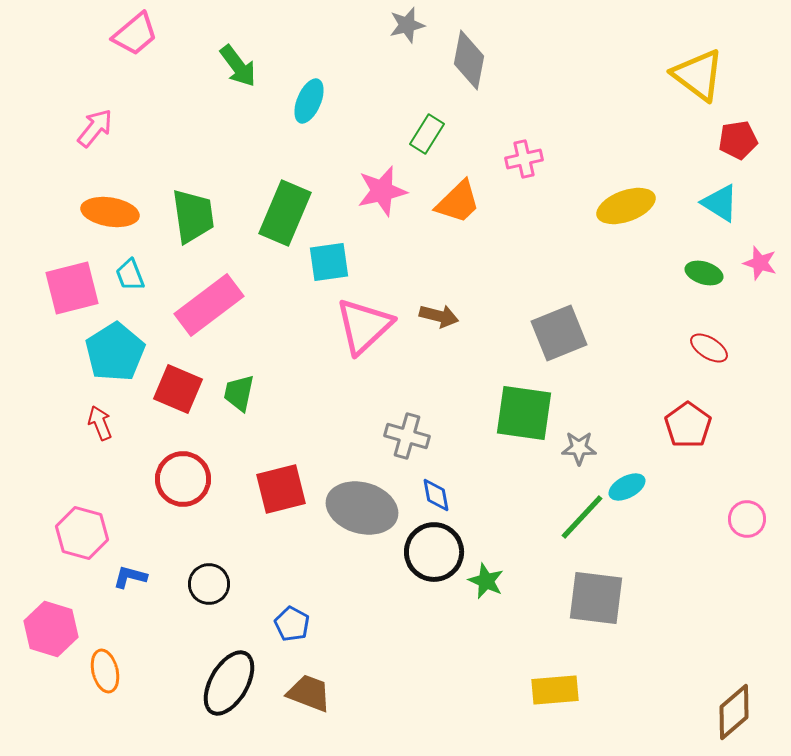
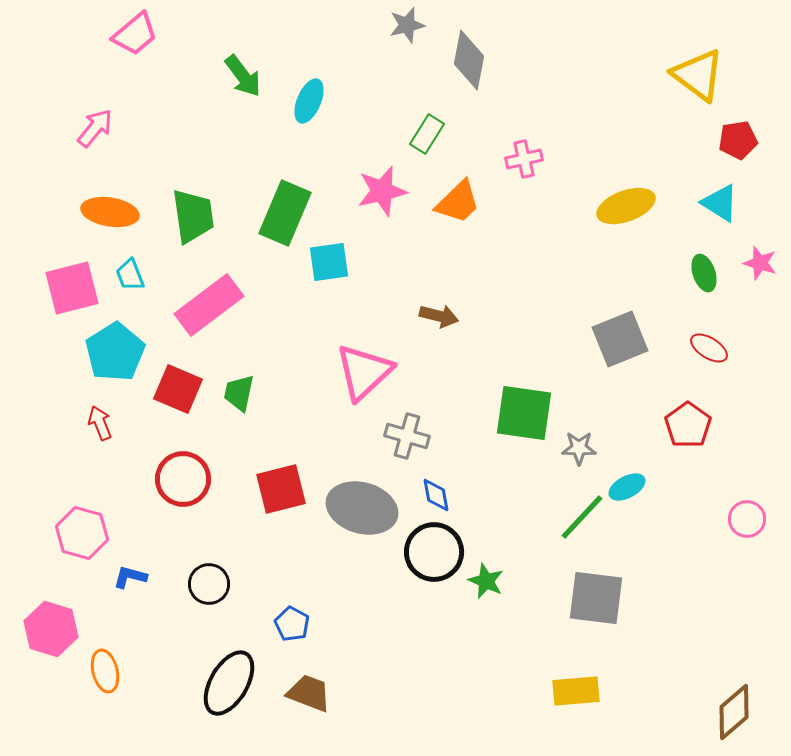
green arrow at (238, 66): moved 5 px right, 10 px down
green ellipse at (704, 273): rotated 54 degrees clockwise
pink triangle at (364, 326): moved 46 px down
gray square at (559, 333): moved 61 px right, 6 px down
yellow rectangle at (555, 690): moved 21 px right, 1 px down
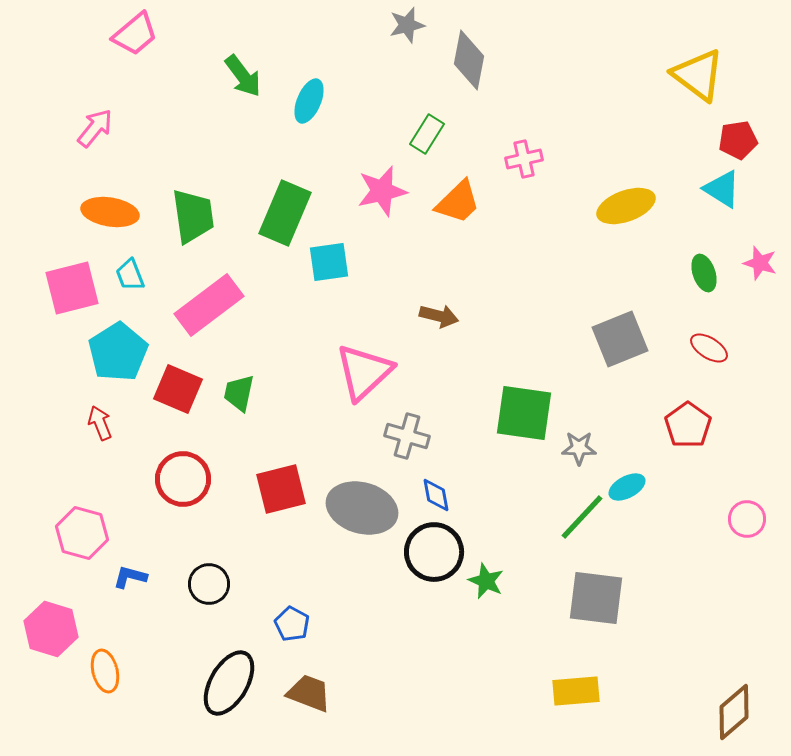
cyan triangle at (720, 203): moved 2 px right, 14 px up
cyan pentagon at (115, 352): moved 3 px right
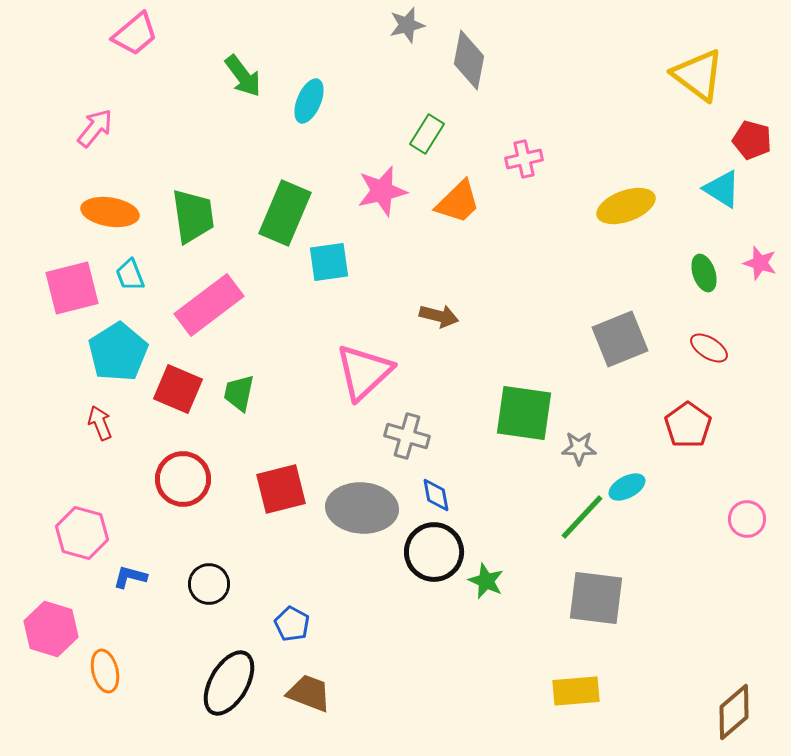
red pentagon at (738, 140): moved 14 px right; rotated 24 degrees clockwise
gray ellipse at (362, 508): rotated 12 degrees counterclockwise
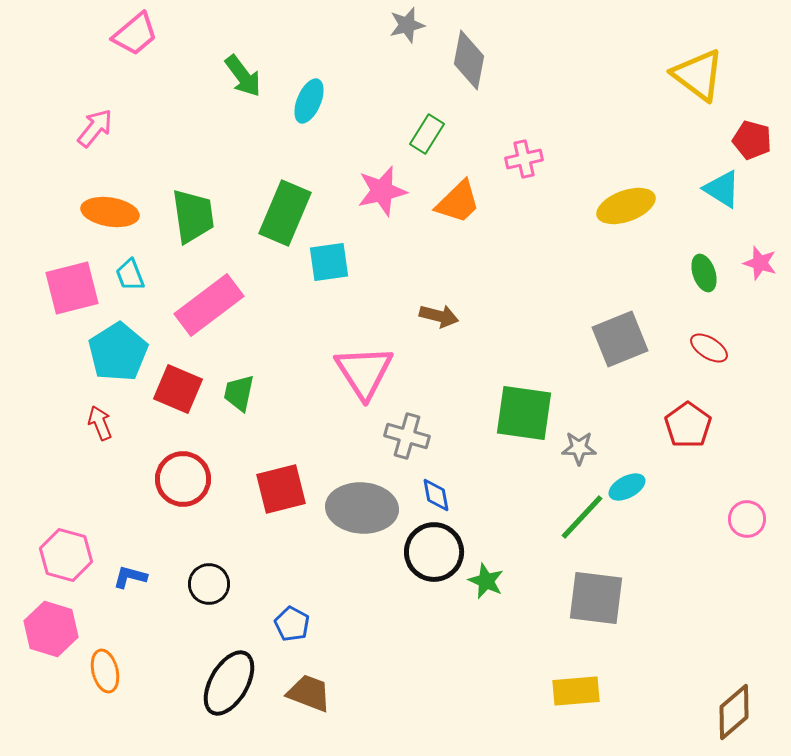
pink triangle at (364, 372): rotated 20 degrees counterclockwise
pink hexagon at (82, 533): moved 16 px left, 22 px down
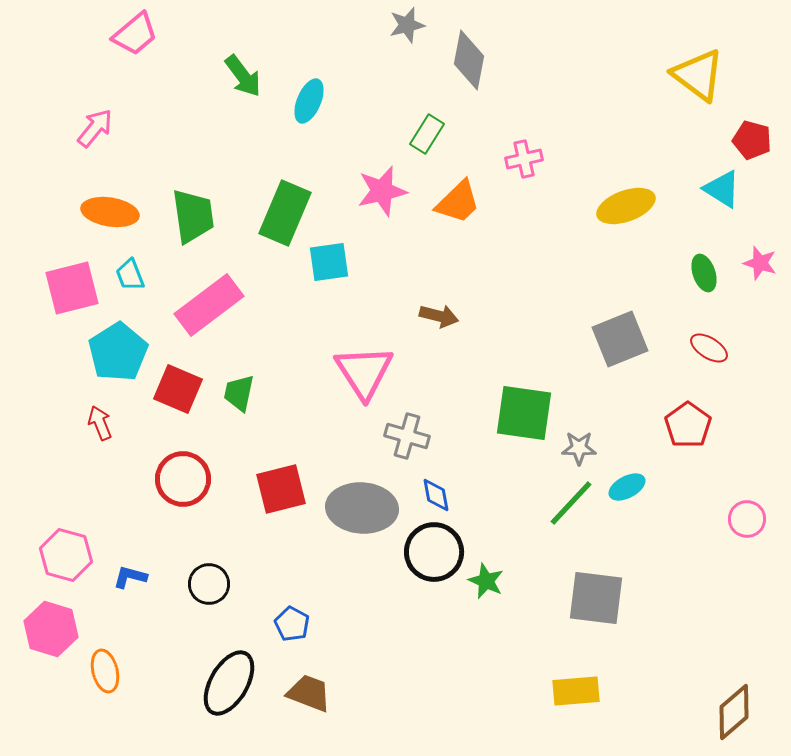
green line at (582, 517): moved 11 px left, 14 px up
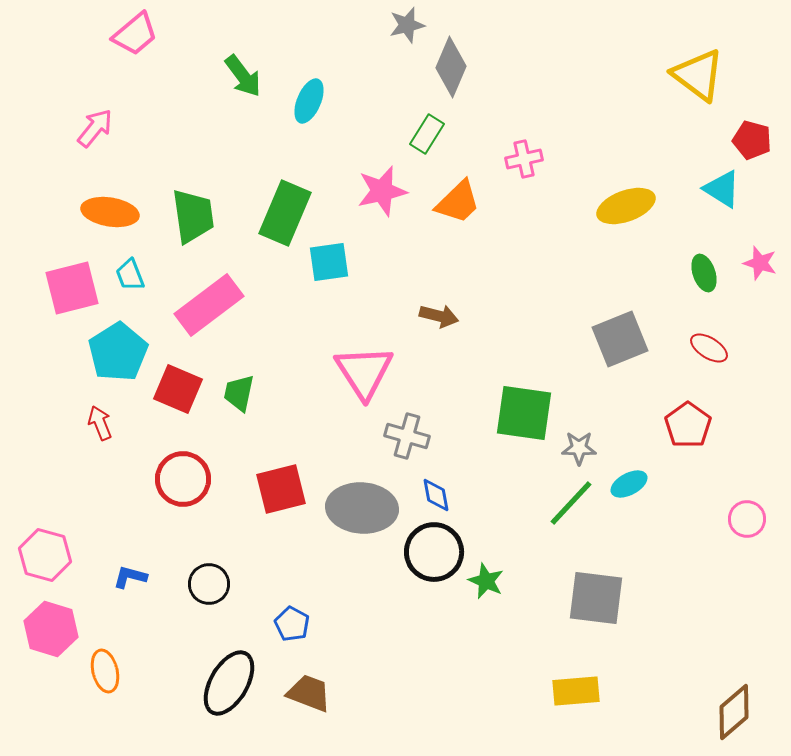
gray diamond at (469, 60): moved 18 px left, 7 px down; rotated 12 degrees clockwise
cyan ellipse at (627, 487): moved 2 px right, 3 px up
pink hexagon at (66, 555): moved 21 px left
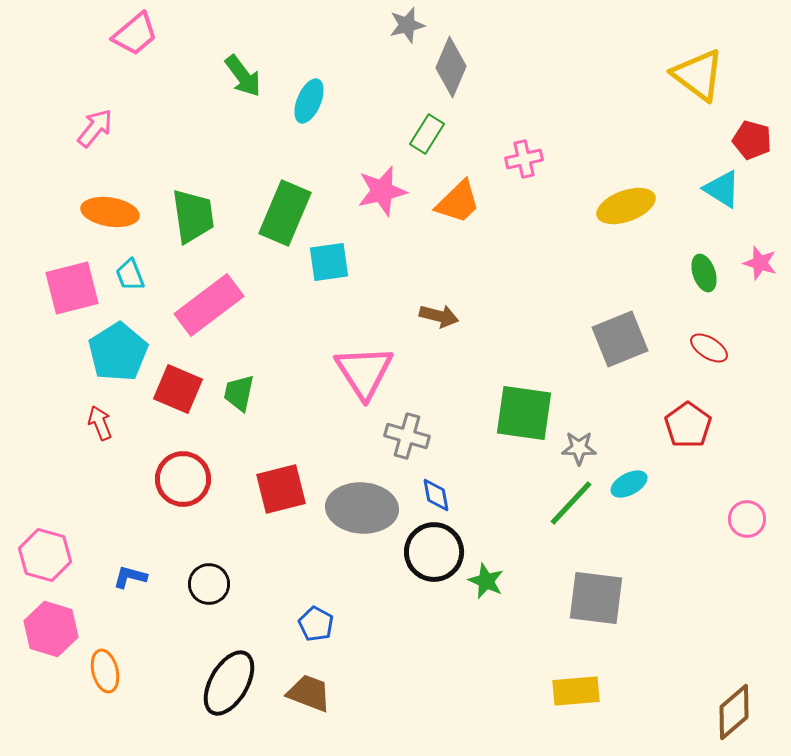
blue pentagon at (292, 624): moved 24 px right
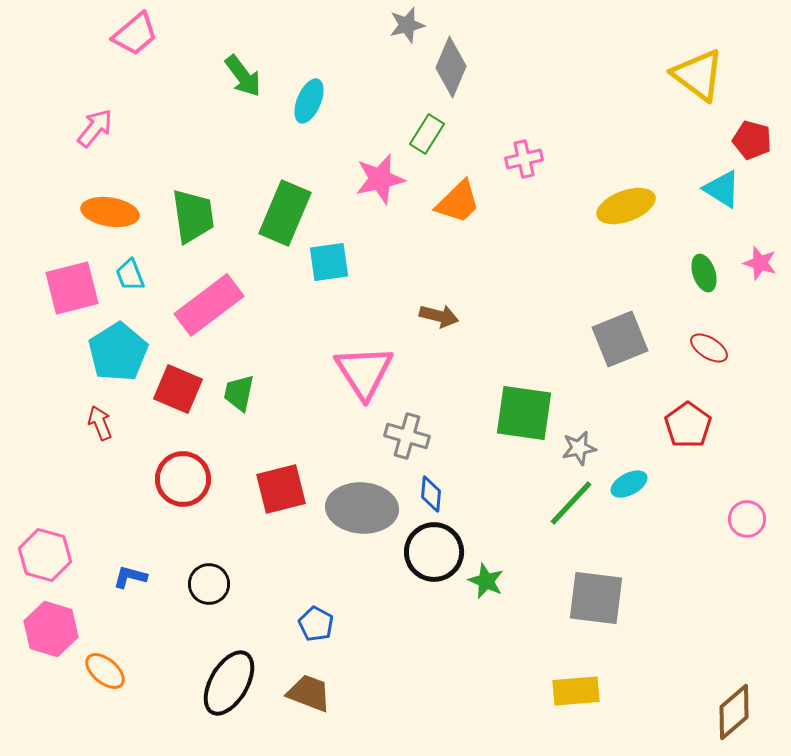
pink star at (382, 191): moved 2 px left, 12 px up
gray star at (579, 448): rotated 12 degrees counterclockwise
blue diamond at (436, 495): moved 5 px left, 1 px up; rotated 15 degrees clockwise
orange ellipse at (105, 671): rotated 36 degrees counterclockwise
